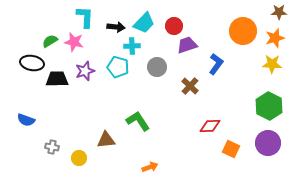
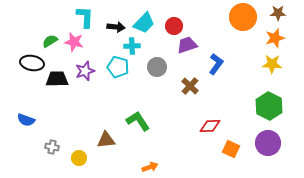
brown star: moved 1 px left, 1 px down
orange circle: moved 14 px up
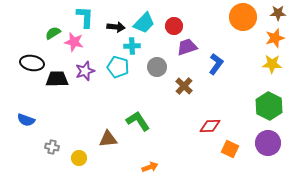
green semicircle: moved 3 px right, 8 px up
purple trapezoid: moved 2 px down
brown cross: moved 6 px left
brown triangle: moved 2 px right, 1 px up
orange square: moved 1 px left
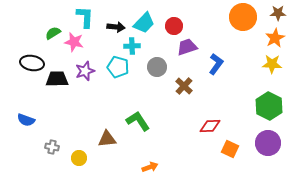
orange star: rotated 12 degrees counterclockwise
brown triangle: moved 1 px left
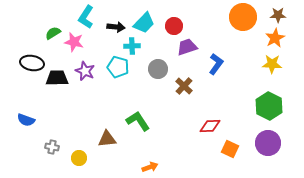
brown star: moved 2 px down
cyan L-shape: moved 1 px right; rotated 150 degrees counterclockwise
gray circle: moved 1 px right, 2 px down
purple star: rotated 30 degrees counterclockwise
black trapezoid: moved 1 px up
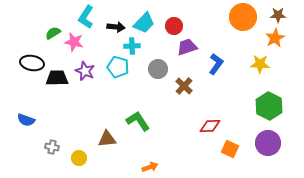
yellow star: moved 12 px left
